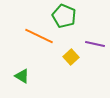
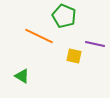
yellow square: moved 3 px right, 1 px up; rotated 35 degrees counterclockwise
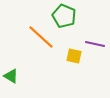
orange line: moved 2 px right, 1 px down; rotated 16 degrees clockwise
green triangle: moved 11 px left
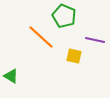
purple line: moved 4 px up
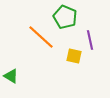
green pentagon: moved 1 px right, 1 px down
purple line: moved 5 px left; rotated 66 degrees clockwise
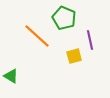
green pentagon: moved 1 px left, 1 px down
orange line: moved 4 px left, 1 px up
yellow square: rotated 28 degrees counterclockwise
